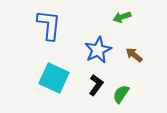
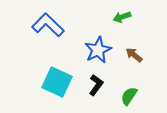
blue L-shape: moved 1 px left; rotated 52 degrees counterclockwise
cyan square: moved 3 px right, 4 px down
green semicircle: moved 8 px right, 2 px down
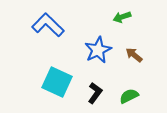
black L-shape: moved 1 px left, 8 px down
green semicircle: rotated 30 degrees clockwise
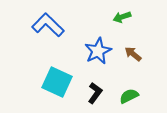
blue star: moved 1 px down
brown arrow: moved 1 px left, 1 px up
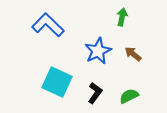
green arrow: rotated 120 degrees clockwise
